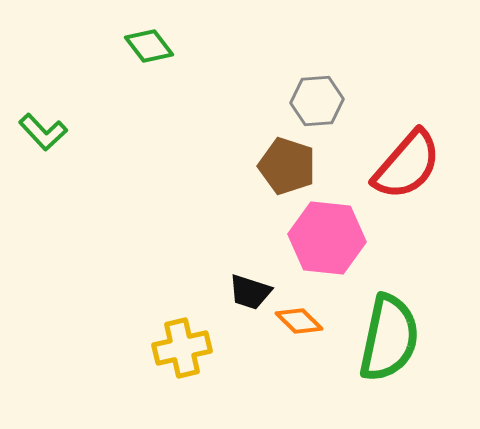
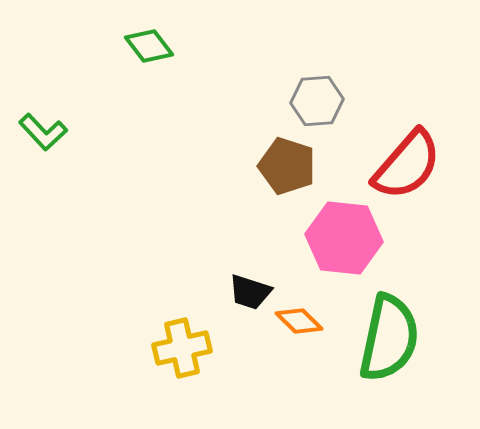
pink hexagon: moved 17 px right
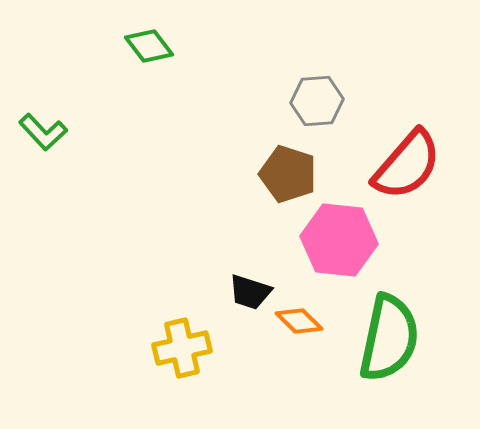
brown pentagon: moved 1 px right, 8 px down
pink hexagon: moved 5 px left, 2 px down
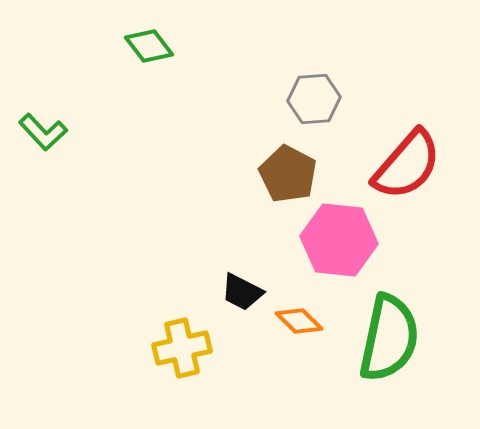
gray hexagon: moved 3 px left, 2 px up
brown pentagon: rotated 10 degrees clockwise
black trapezoid: moved 8 px left; rotated 9 degrees clockwise
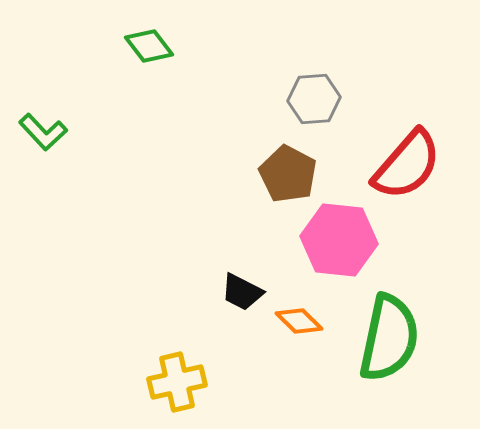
yellow cross: moved 5 px left, 34 px down
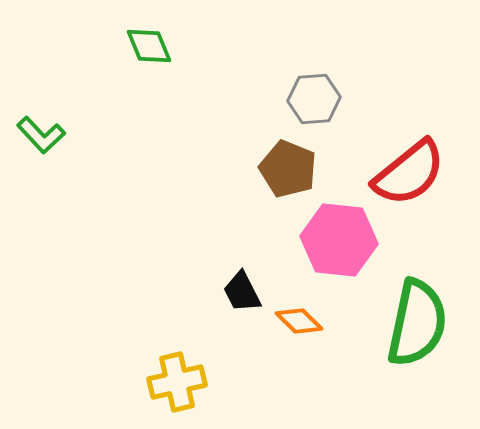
green diamond: rotated 15 degrees clockwise
green L-shape: moved 2 px left, 3 px down
red semicircle: moved 2 px right, 8 px down; rotated 10 degrees clockwise
brown pentagon: moved 5 px up; rotated 6 degrees counterclockwise
black trapezoid: rotated 36 degrees clockwise
green semicircle: moved 28 px right, 15 px up
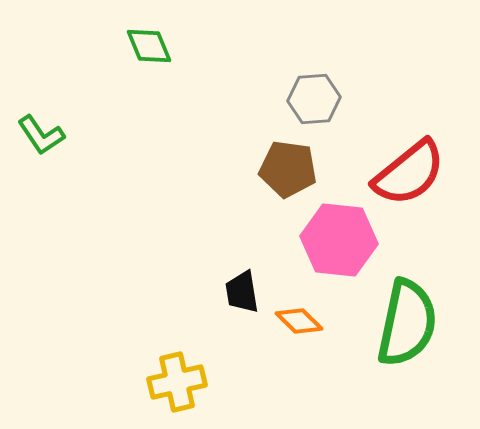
green L-shape: rotated 9 degrees clockwise
brown pentagon: rotated 14 degrees counterclockwise
black trapezoid: rotated 18 degrees clockwise
green semicircle: moved 10 px left
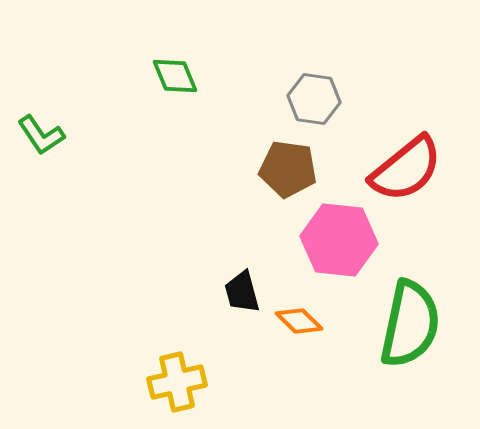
green diamond: moved 26 px right, 30 px down
gray hexagon: rotated 12 degrees clockwise
red semicircle: moved 3 px left, 4 px up
black trapezoid: rotated 6 degrees counterclockwise
green semicircle: moved 3 px right, 1 px down
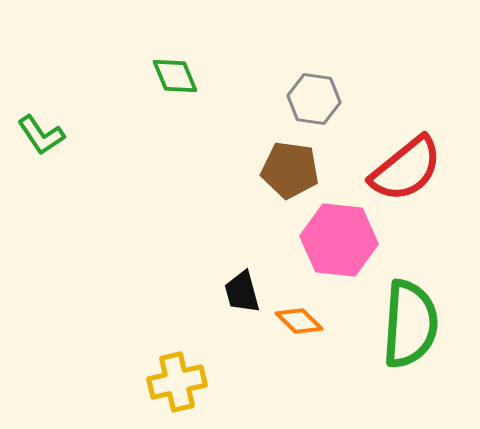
brown pentagon: moved 2 px right, 1 px down
green semicircle: rotated 8 degrees counterclockwise
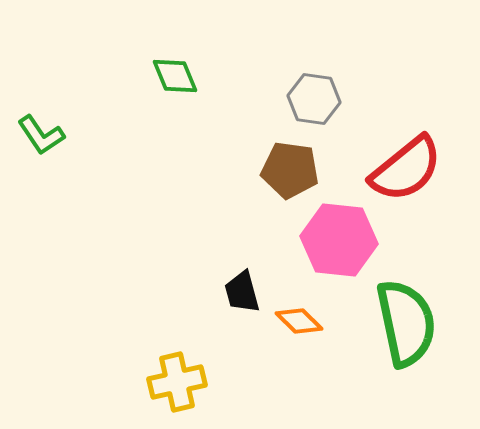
green semicircle: moved 4 px left, 1 px up; rotated 16 degrees counterclockwise
